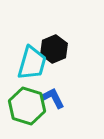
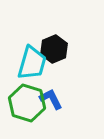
blue L-shape: moved 2 px left, 1 px down
green hexagon: moved 3 px up
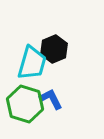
green hexagon: moved 2 px left, 1 px down
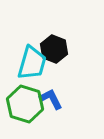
black hexagon: rotated 16 degrees counterclockwise
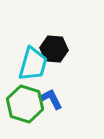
black hexagon: rotated 16 degrees counterclockwise
cyan trapezoid: moved 1 px right, 1 px down
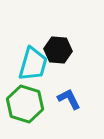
black hexagon: moved 4 px right, 1 px down
blue L-shape: moved 18 px right
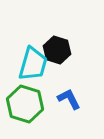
black hexagon: moved 1 px left; rotated 12 degrees clockwise
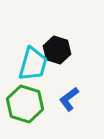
blue L-shape: rotated 100 degrees counterclockwise
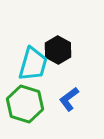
black hexagon: moved 1 px right; rotated 12 degrees clockwise
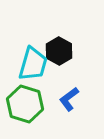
black hexagon: moved 1 px right, 1 px down
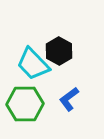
cyan trapezoid: rotated 120 degrees clockwise
green hexagon: rotated 18 degrees counterclockwise
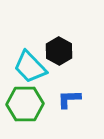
cyan trapezoid: moved 3 px left, 3 px down
blue L-shape: rotated 35 degrees clockwise
